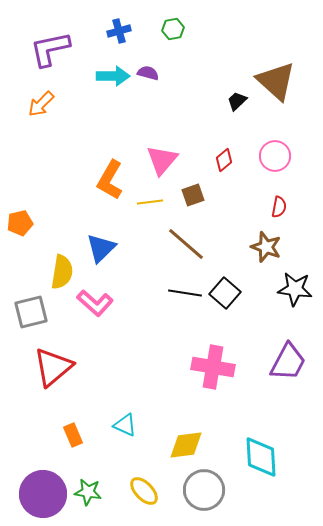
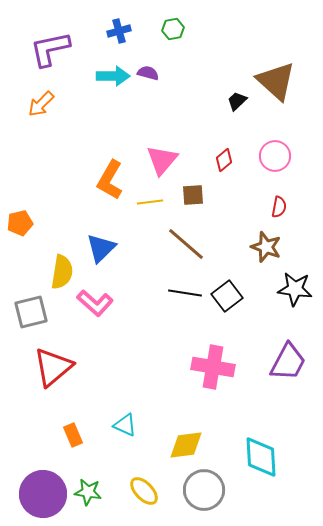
brown square: rotated 15 degrees clockwise
black square: moved 2 px right, 3 px down; rotated 12 degrees clockwise
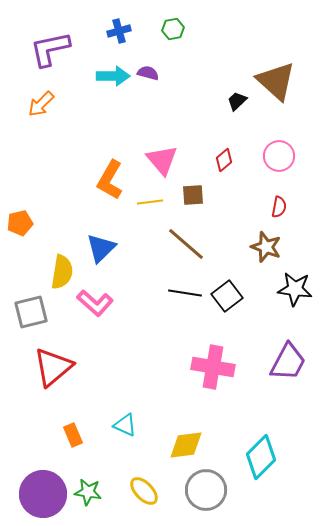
pink circle: moved 4 px right
pink triangle: rotated 20 degrees counterclockwise
cyan diamond: rotated 48 degrees clockwise
gray circle: moved 2 px right
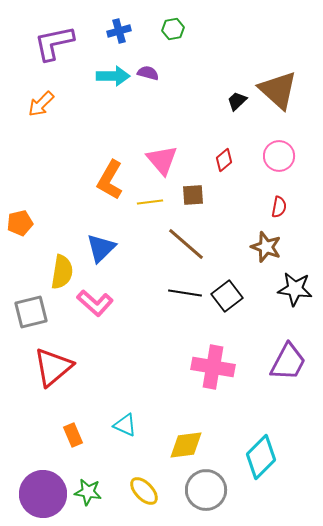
purple L-shape: moved 4 px right, 6 px up
brown triangle: moved 2 px right, 9 px down
